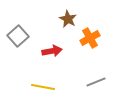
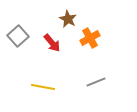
red arrow: moved 8 px up; rotated 60 degrees clockwise
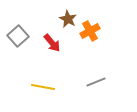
orange cross: moved 7 px up
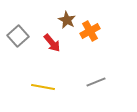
brown star: moved 1 px left, 1 px down
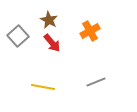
brown star: moved 18 px left
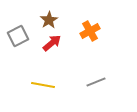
brown star: rotated 12 degrees clockwise
gray square: rotated 15 degrees clockwise
red arrow: rotated 90 degrees counterclockwise
yellow line: moved 2 px up
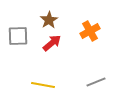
gray square: rotated 25 degrees clockwise
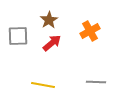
gray line: rotated 24 degrees clockwise
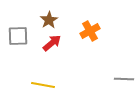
gray line: moved 28 px right, 3 px up
